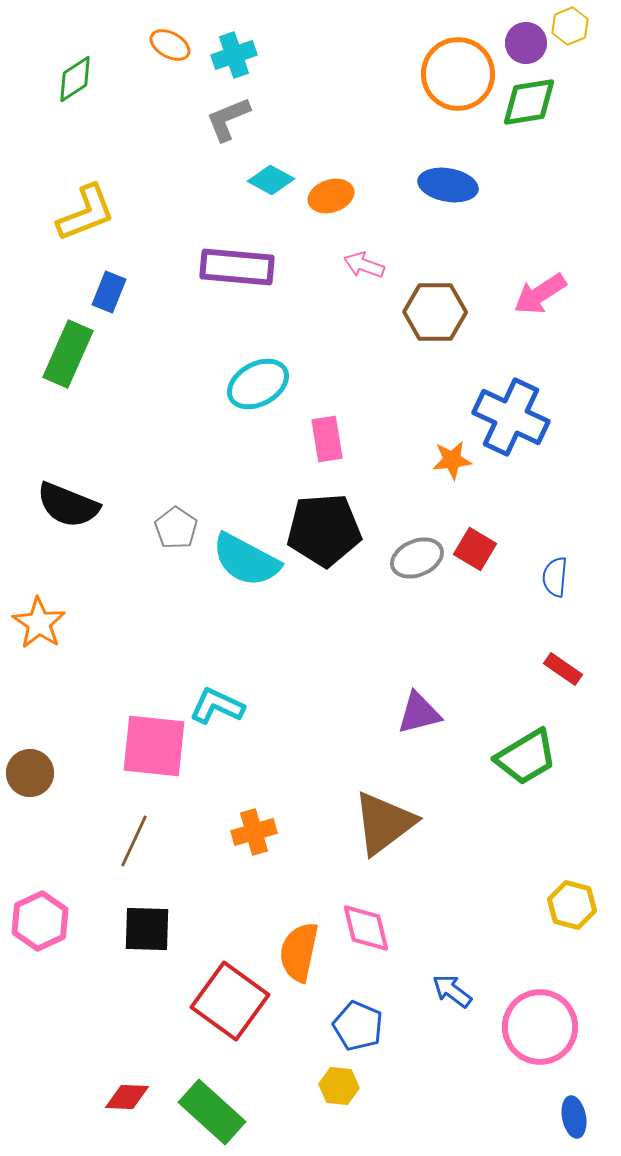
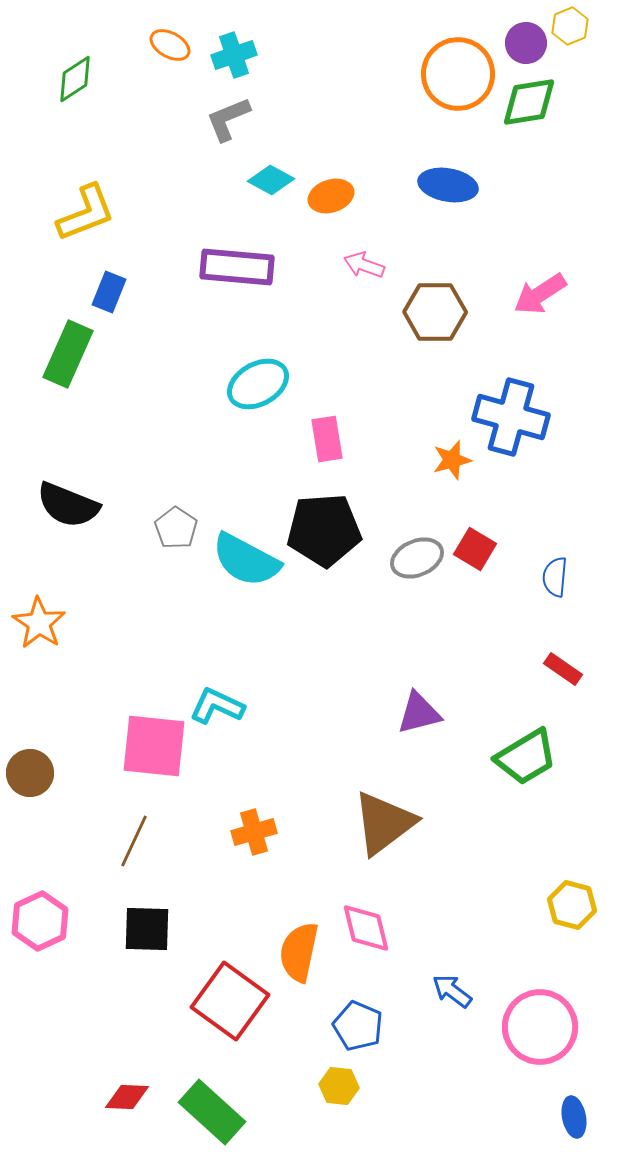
blue cross at (511, 417): rotated 10 degrees counterclockwise
orange star at (452, 460): rotated 9 degrees counterclockwise
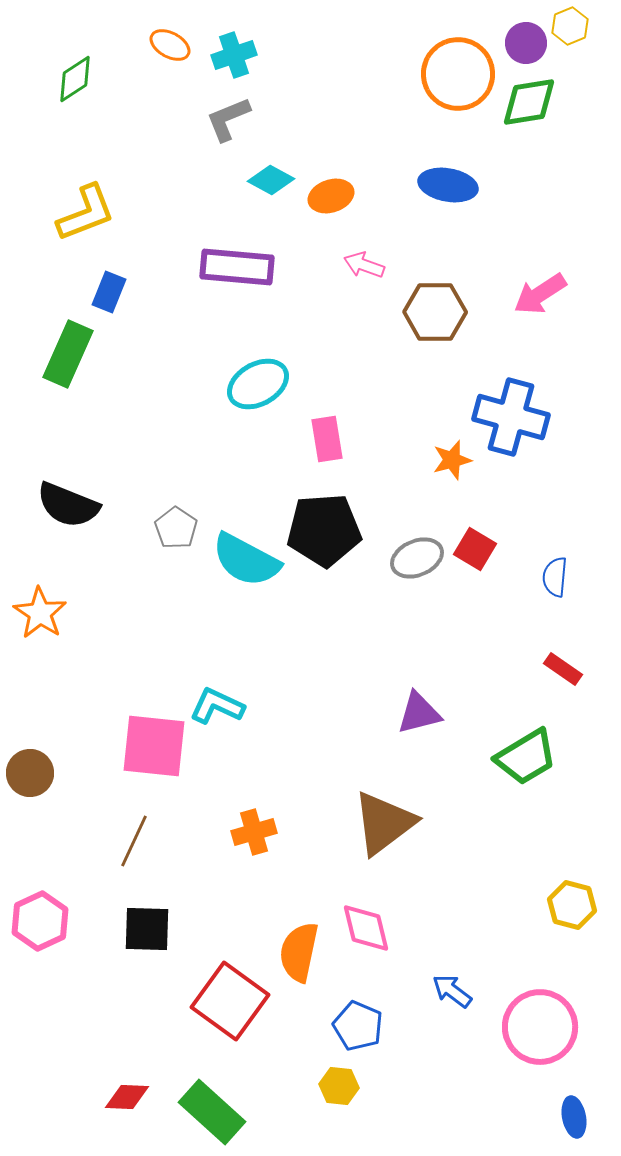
orange star at (39, 623): moved 1 px right, 10 px up
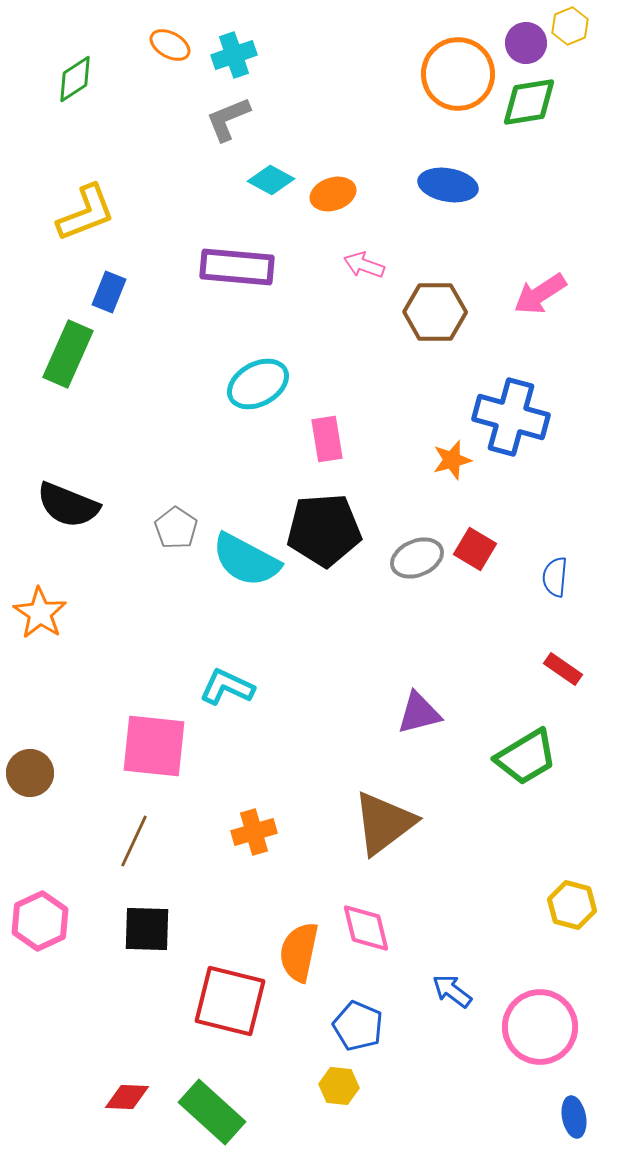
orange ellipse at (331, 196): moved 2 px right, 2 px up
cyan L-shape at (217, 706): moved 10 px right, 19 px up
red square at (230, 1001): rotated 22 degrees counterclockwise
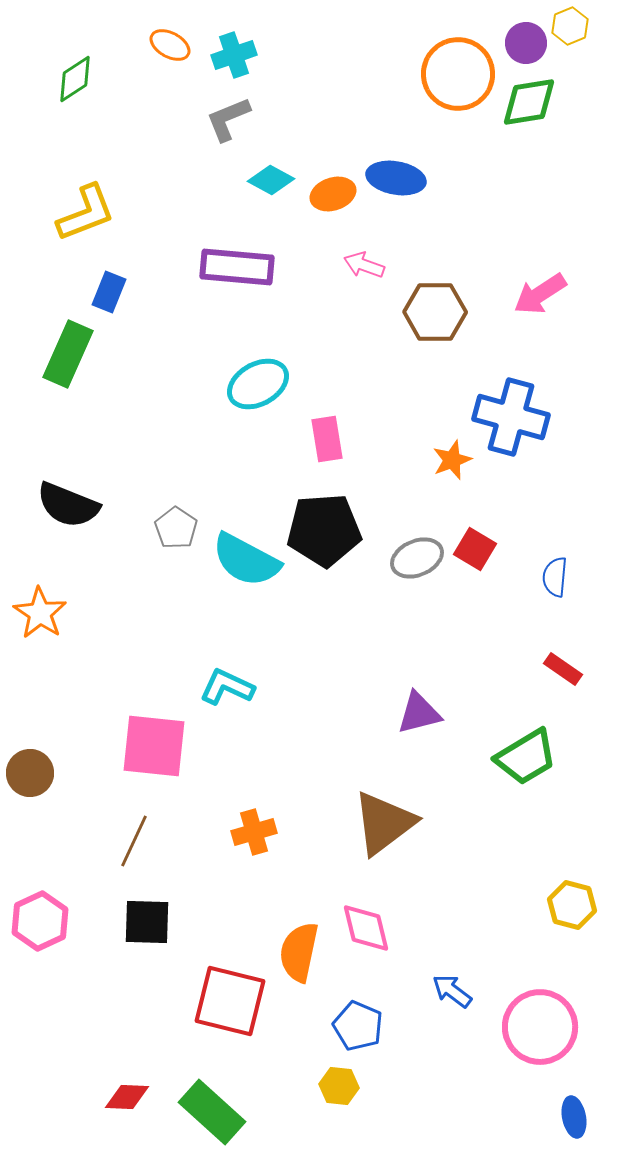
blue ellipse at (448, 185): moved 52 px left, 7 px up
orange star at (452, 460): rotated 6 degrees counterclockwise
black square at (147, 929): moved 7 px up
